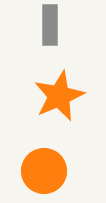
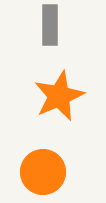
orange circle: moved 1 px left, 1 px down
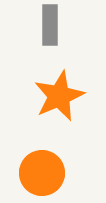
orange circle: moved 1 px left, 1 px down
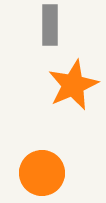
orange star: moved 14 px right, 11 px up
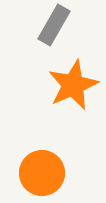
gray rectangle: moved 4 px right; rotated 30 degrees clockwise
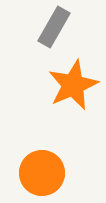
gray rectangle: moved 2 px down
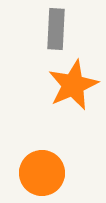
gray rectangle: moved 2 px right, 2 px down; rotated 27 degrees counterclockwise
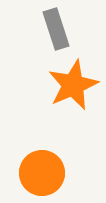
gray rectangle: rotated 21 degrees counterclockwise
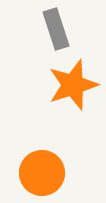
orange star: rotated 6 degrees clockwise
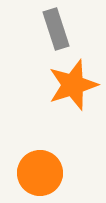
orange circle: moved 2 px left
